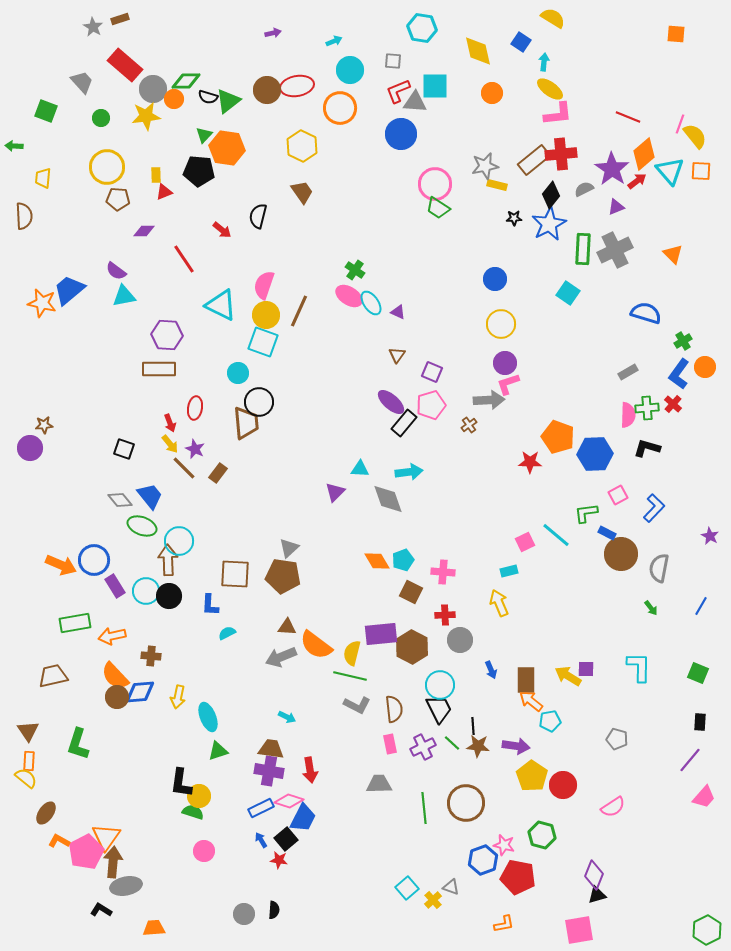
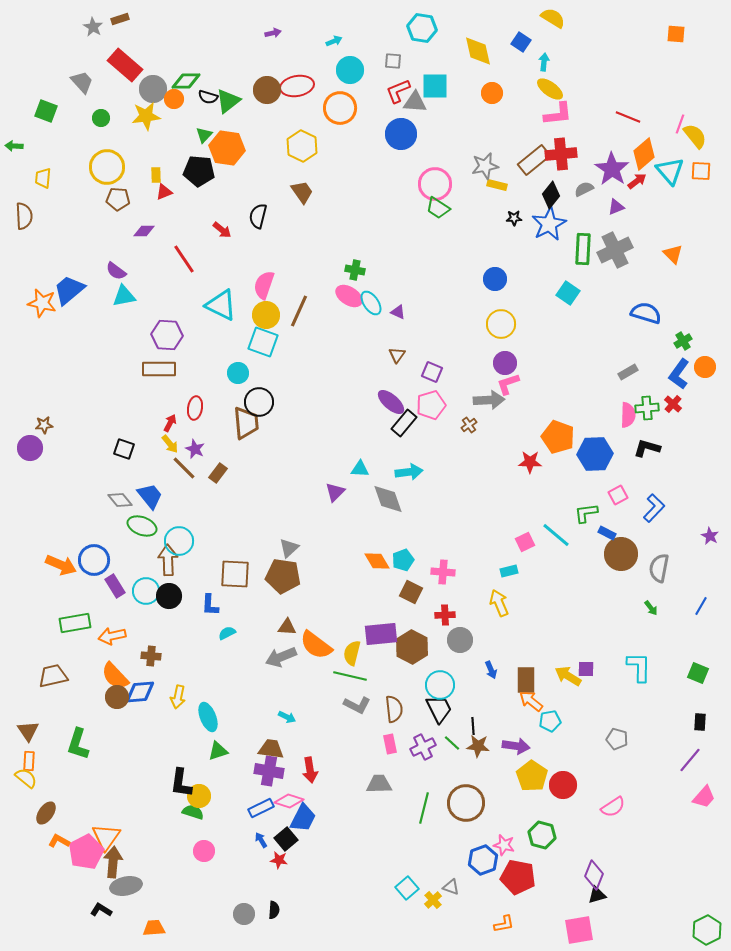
green cross at (355, 270): rotated 24 degrees counterclockwise
red arrow at (170, 423): rotated 132 degrees counterclockwise
green line at (424, 808): rotated 20 degrees clockwise
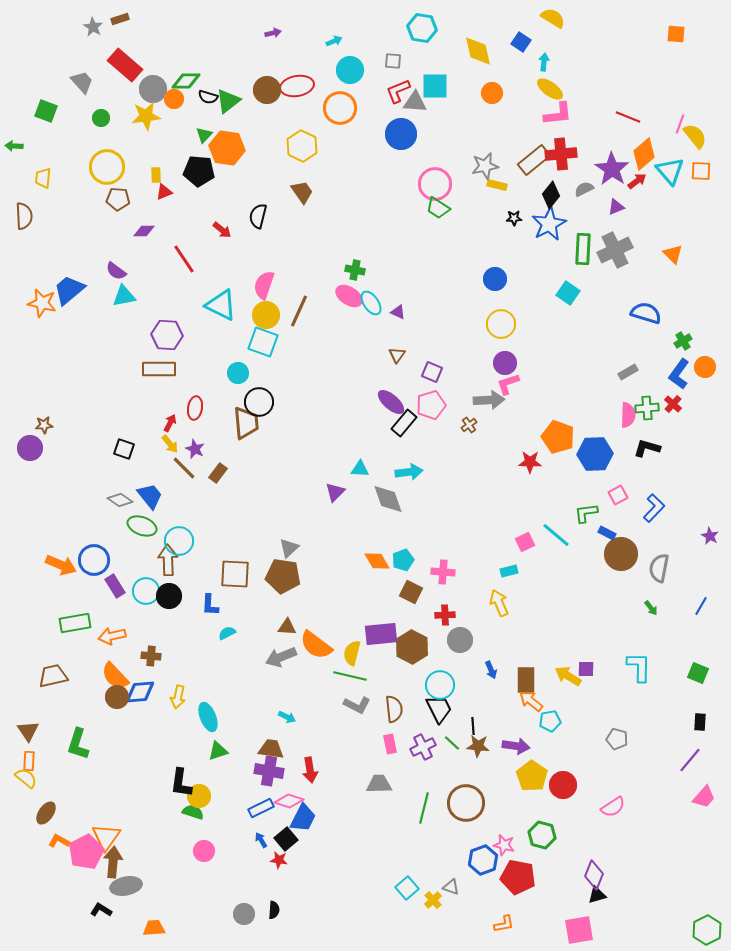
gray diamond at (120, 500): rotated 15 degrees counterclockwise
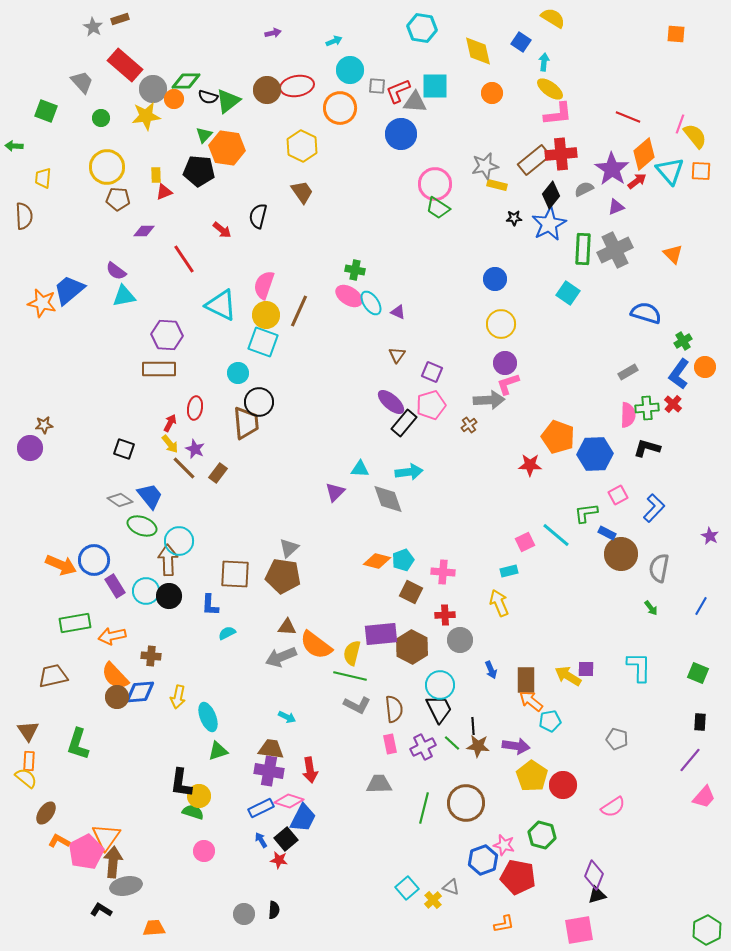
gray square at (393, 61): moved 16 px left, 25 px down
red star at (530, 462): moved 3 px down
orange diamond at (377, 561): rotated 44 degrees counterclockwise
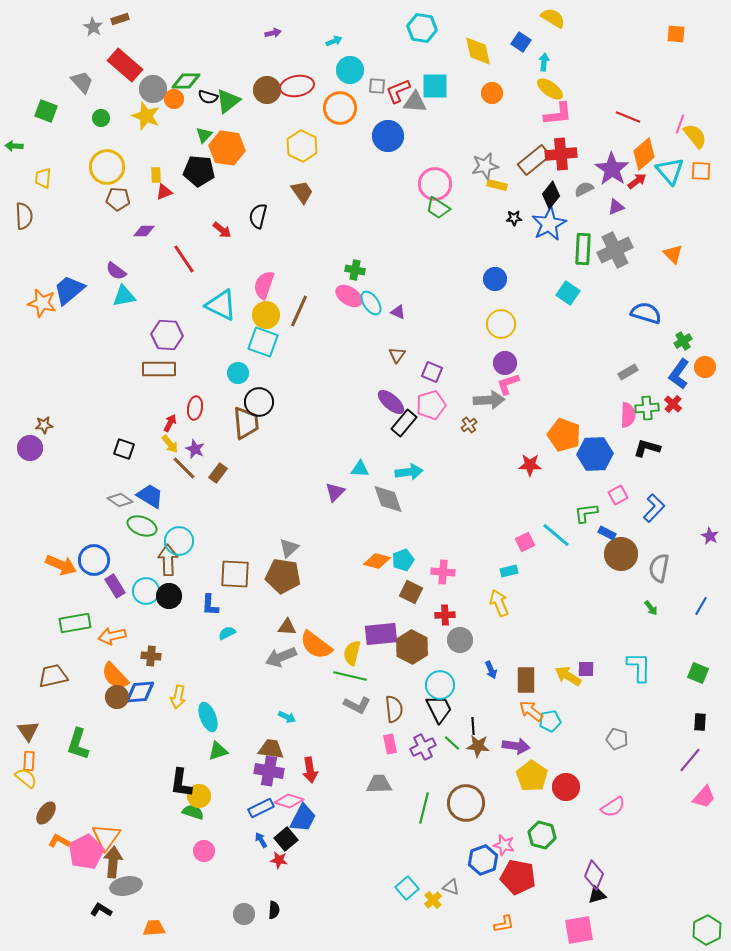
yellow star at (146, 116): rotated 28 degrees clockwise
blue circle at (401, 134): moved 13 px left, 2 px down
orange pentagon at (558, 437): moved 6 px right, 2 px up
blue trapezoid at (150, 496): rotated 20 degrees counterclockwise
orange arrow at (531, 701): moved 10 px down
red circle at (563, 785): moved 3 px right, 2 px down
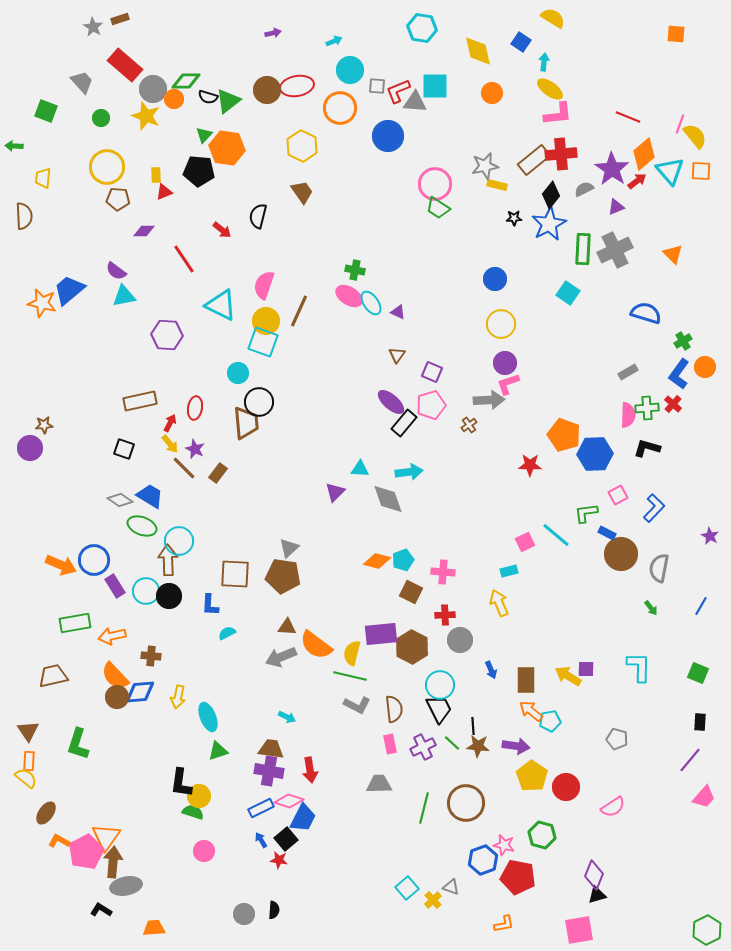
yellow circle at (266, 315): moved 6 px down
brown rectangle at (159, 369): moved 19 px left, 32 px down; rotated 12 degrees counterclockwise
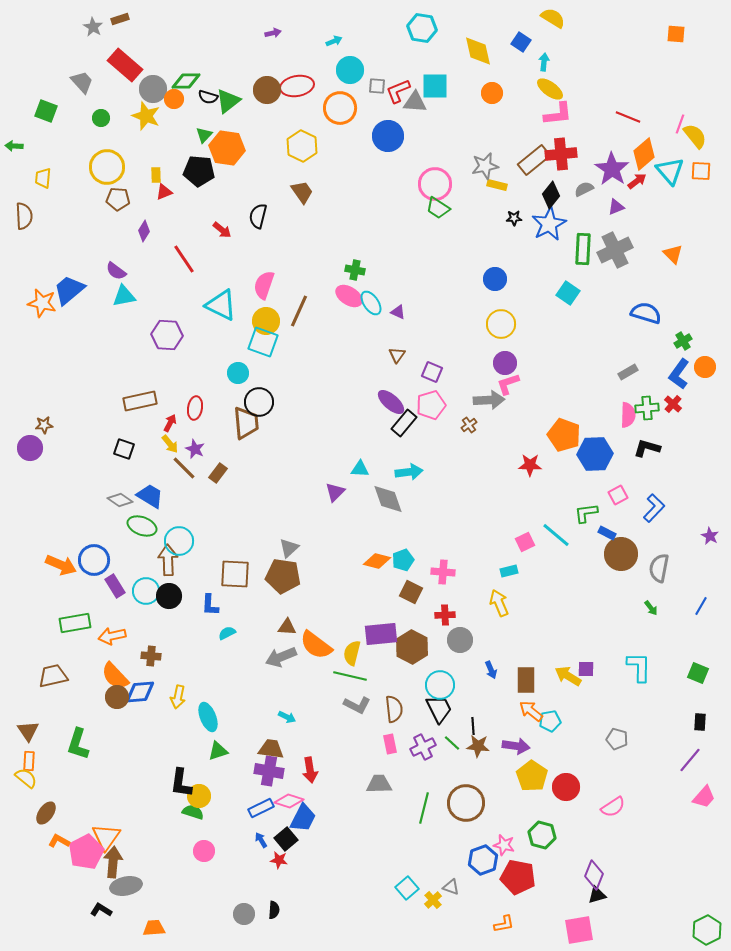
purple diamond at (144, 231): rotated 60 degrees counterclockwise
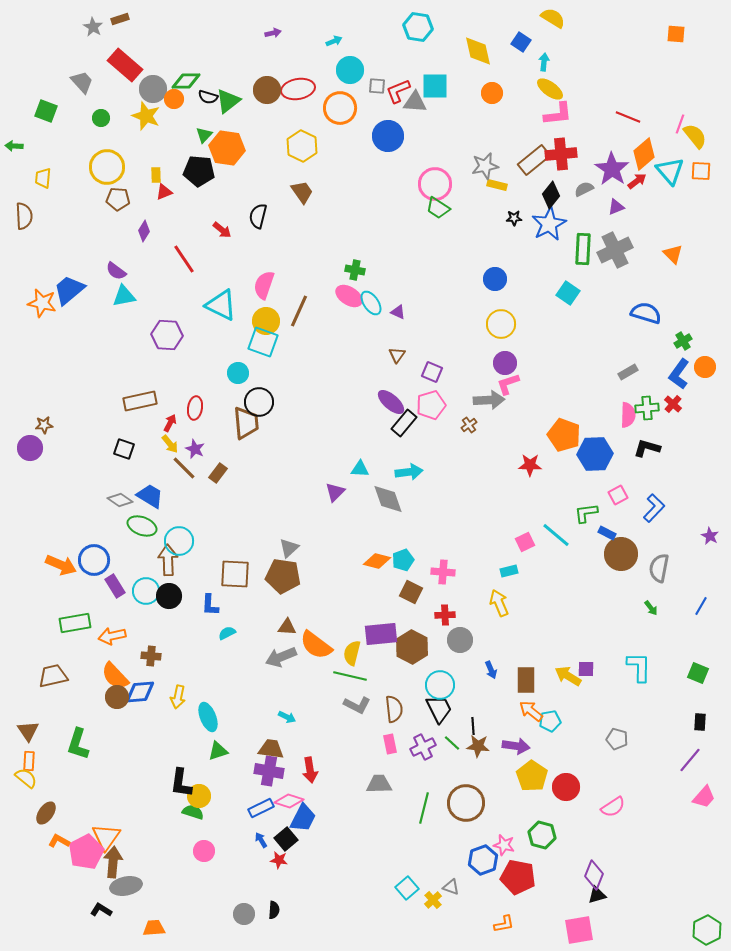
cyan hexagon at (422, 28): moved 4 px left, 1 px up
red ellipse at (297, 86): moved 1 px right, 3 px down
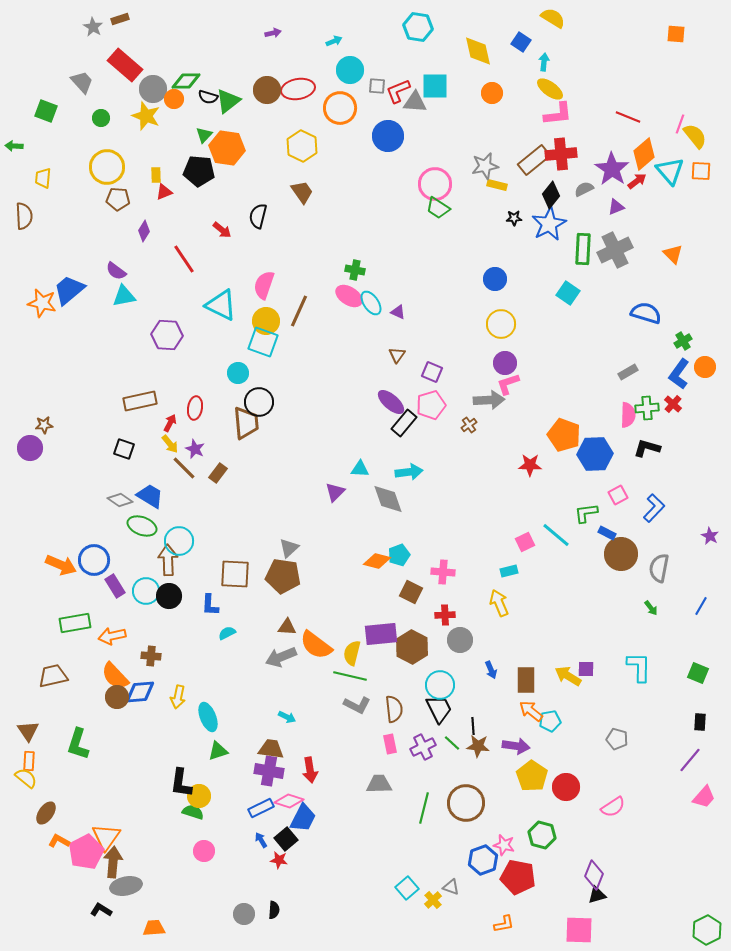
cyan pentagon at (403, 560): moved 4 px left, 5 px up
pink square at (579, 930): rotated 12 degrees clockwise
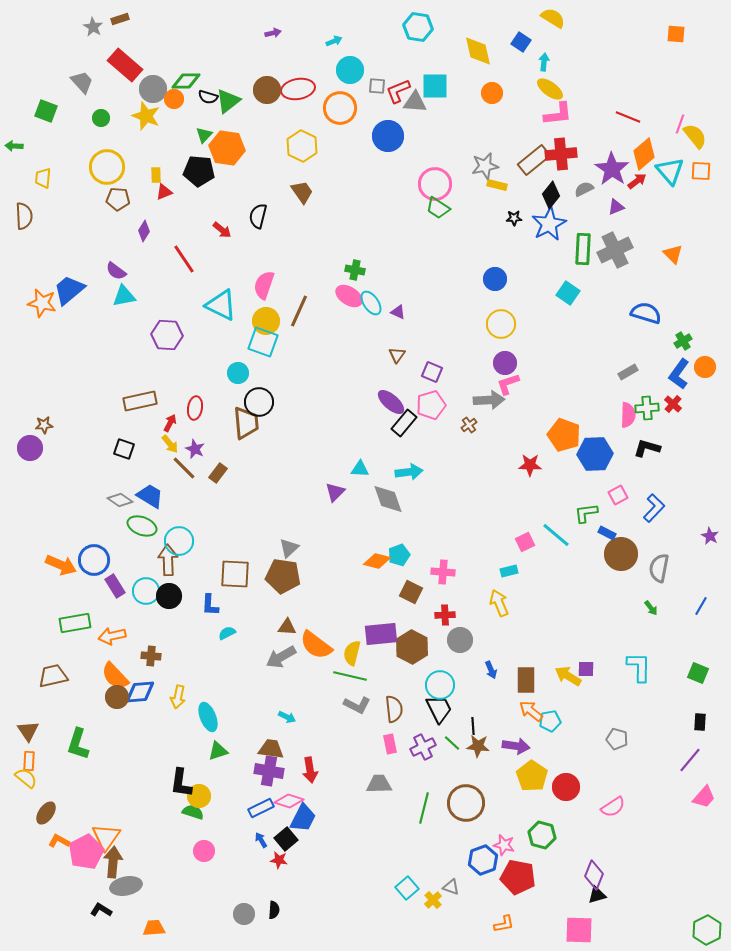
gray arrow at (281, 657): rotated 8 degrees counterclockwise
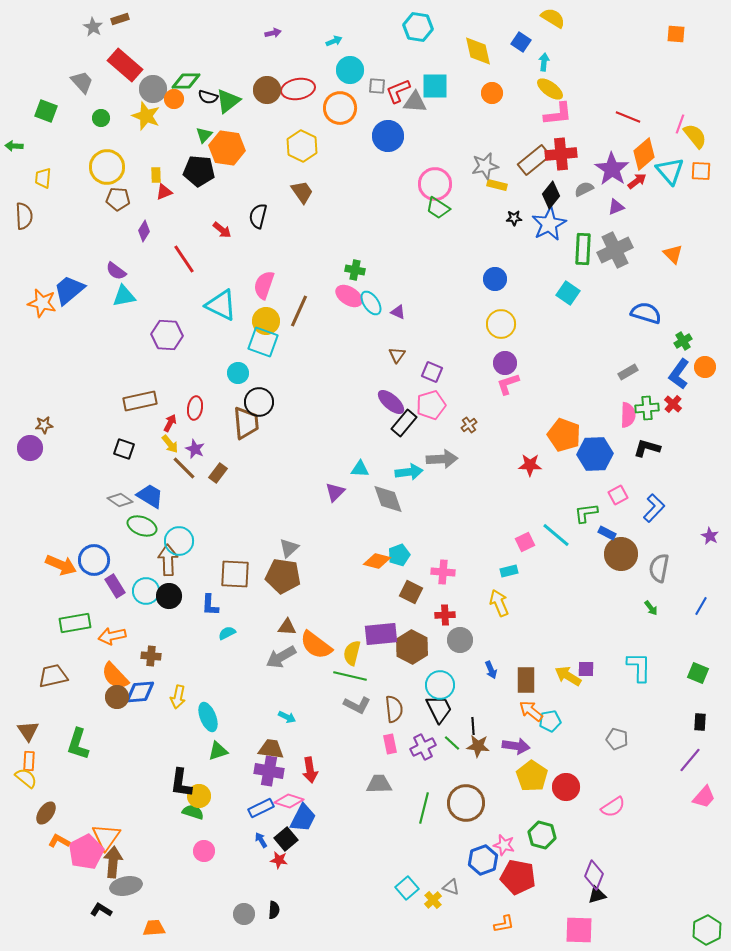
gray arrow at (489, 400): moved 47 px left, 59 px down
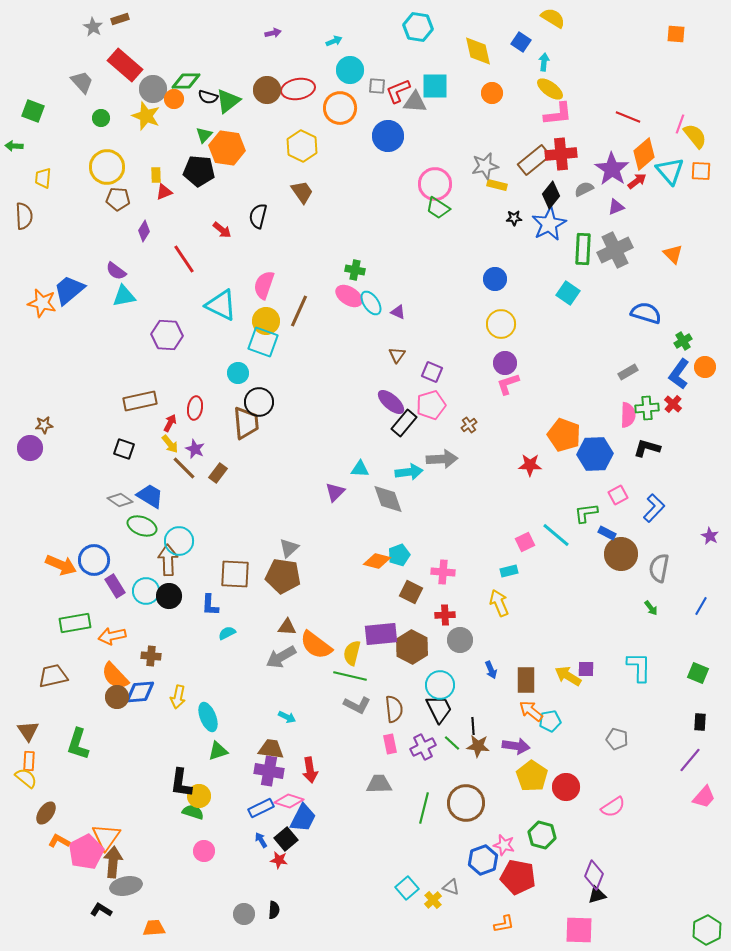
green square at (46, 111): moved 13 px left
